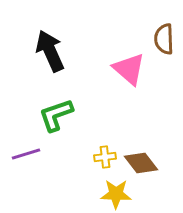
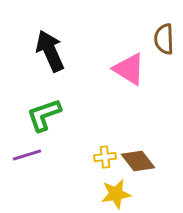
pink triangle: rotated 9 degrees counterclockwise
green L-shape: moved 12 px left
purple line: moved 1 px right, 1 px down
brown diamond: moved 3 px left, 2 px up
yellow star: rotated 12 degrees counterclockwise
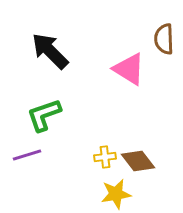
black arrow: rotated 21 degrees counterclockwise
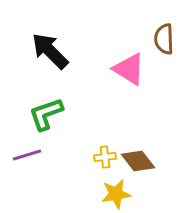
green L-shape: moved 2 px right, 1 px up
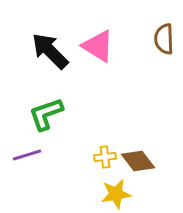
pink triangle: moved 31 px left, 23 px up
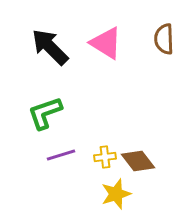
pink triangle: moved 8 px right, 3 px up
black arrow: moved 4 px up
green L-shape: moved 1 px left, 1 px up
purple line: moved 34 px right
yellow star: rotated 8 degrees counterclockwise
